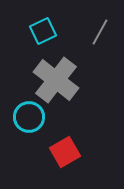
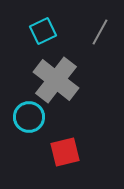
red square: rotated 16 degrees clockwise
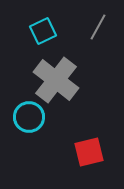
gray line: moved 2 px left, 5 px up
red square: moved 24 px right
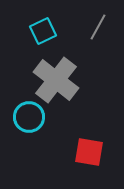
red square: rotated 24 degrees clockwise
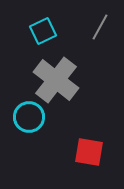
gray line: moved 2 px right
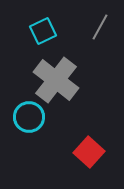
red square: rotated 32 degrees clockwise
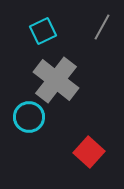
gray line: moved 2 px right
